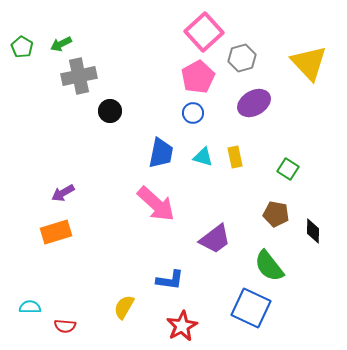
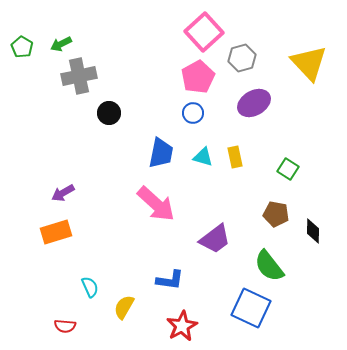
black circle: moved 1 px left, 2 px down
cyan semicircle: moved 60 px right, 20 px up; rotated 65 degrees clockwise
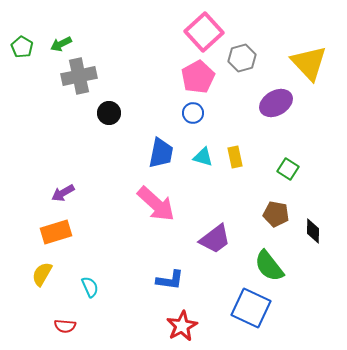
purple ellipse: moved 22 px right
yellow semicircle: moved 82 px left, 33 px up
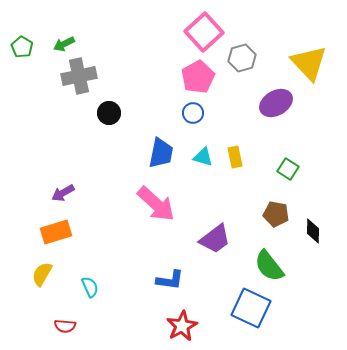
green arrow: moved 3 px right
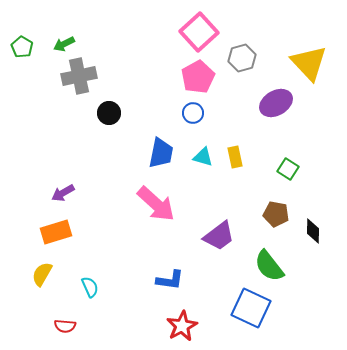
pink square: moved 5 px left
purple trapezoid: moved 4 px right, 3 px up
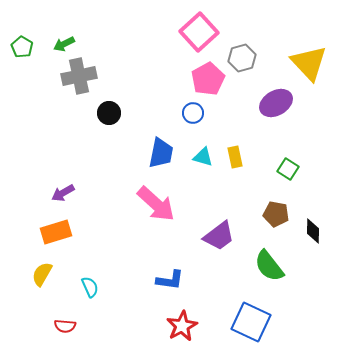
pink pentagon: moved 10 px right, 2 px down
blue square: moved 14 px down
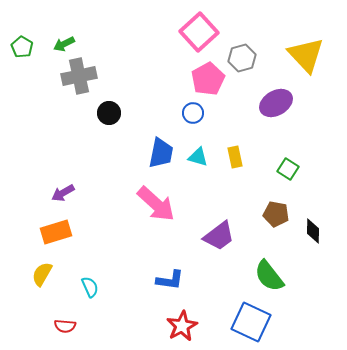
yellow triangle: moved 3 px left, 8 px up
cyan triangle: moved 5 px left
green semicircle: moved 10 px down
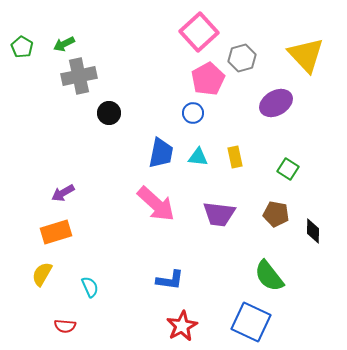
cyan triangle: rotated 10 degrees counterclockwise
purple trapezoid: moved 22 px up; rotated 44 degrees clockwise
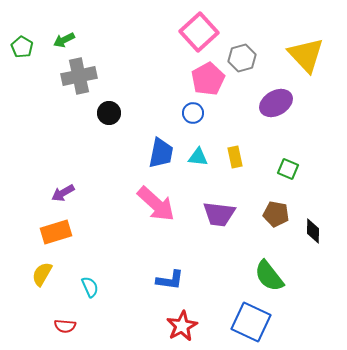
green arrow: moved 4 px up
green square: rotated 10 degrees counterclockwise
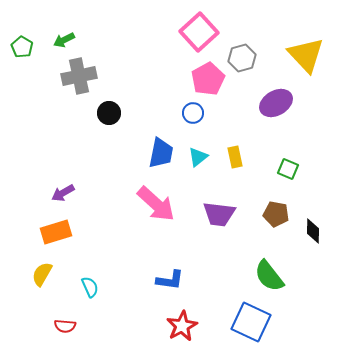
cyan triangle: rotated 45 degrees counterclockwise
